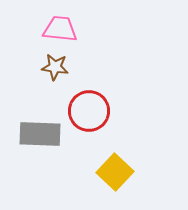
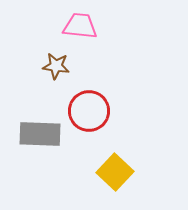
pink trapezoid: moved 20 px right, 3 px up
brown star: moved 1 px right, 1 px up
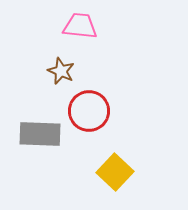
brown star: moved 5 px right, 5 px down; rotated 16 degrees clockwise
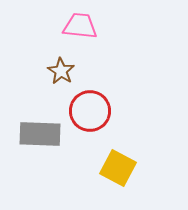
brown star: rotated 8 degrees clockwise
red circle: moved 1 px right
yellow square: moved 3 px right, 4 px up; rotated 15 degrees counterclockwise
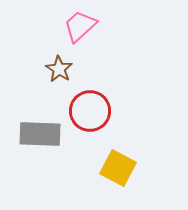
pink trapezoid: rotated 48 degrees counterclockwise
brown star: moved 2 px left, 2 px up
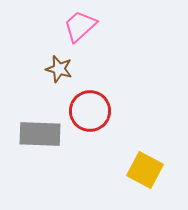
brown star: rotated 16 degrees counterclockwise
yellow square: moved 27 px right, 2 px down
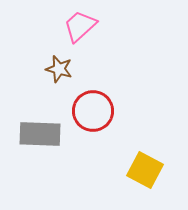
red circle: moved 3 px right
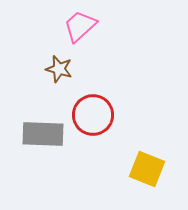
red circle: moved 4 px down
gray rectangle: moved 3 px right
yellow square: moved 2 px right, 1 px up; rotated 6 degrees counterclockwise
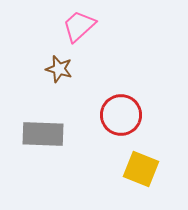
pink trapezoid: moved 1 px left
red circle: moved 28 px right
yellow square: moved 6 px left
